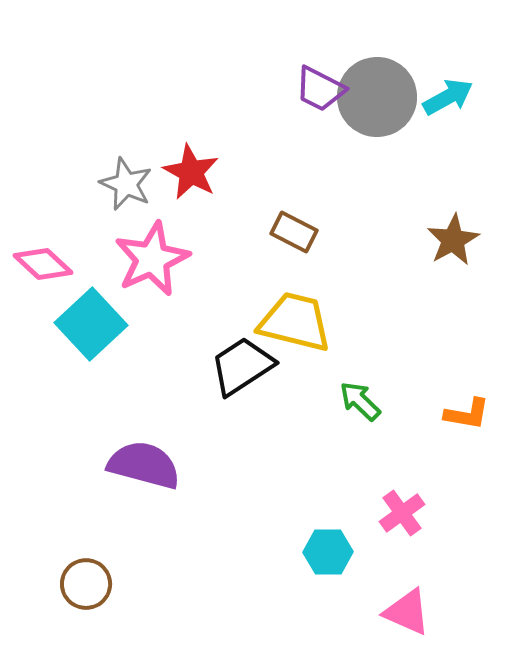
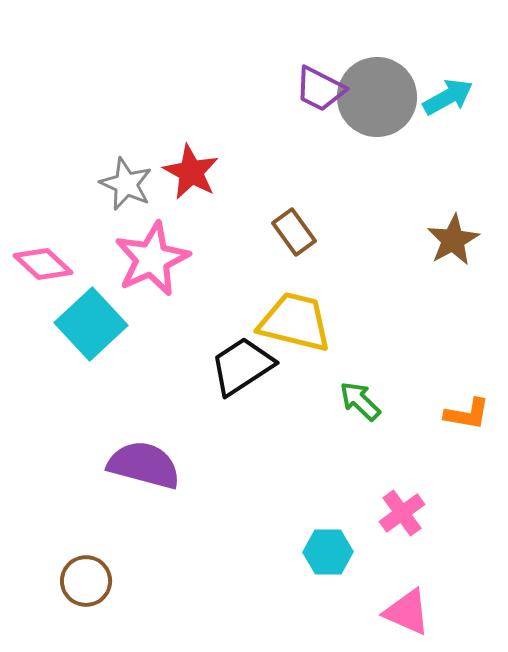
brown rectangle: rotated 27 degrees clockwise
brown circle: moved 3 px up
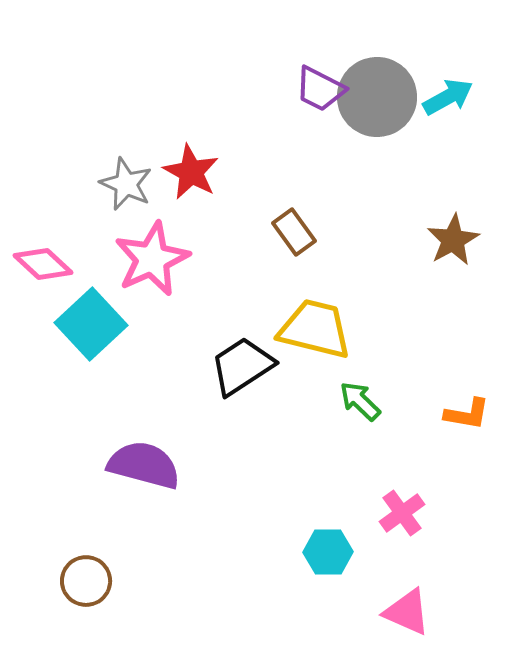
yellow trapezoid: moved 20 px right, 7 px down
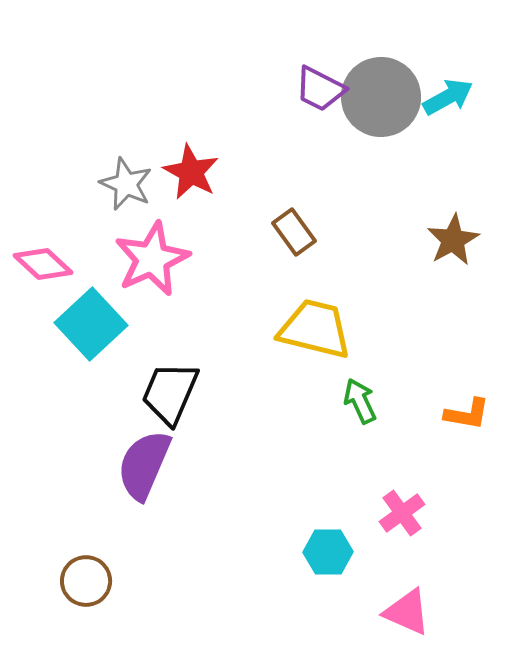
gray circle: moved 4 px right
black trapezoid: moved 72 px left, 27 px down; rotated 34 degrees counterclockwise
green arrow: rotated 21 degrees clockwise
purple semicircle: rotated 82 degrees counterclockwise
